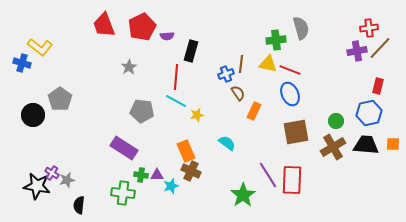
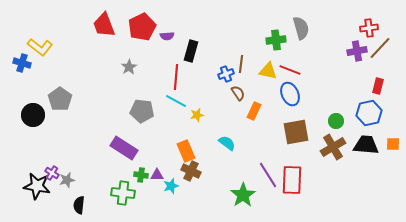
yellow triangle at (268, 64): moved 7 px down
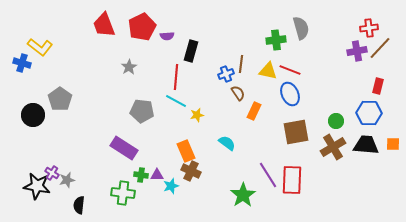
blue hexagon at (369, 113): rotated 15 degrees clockwise
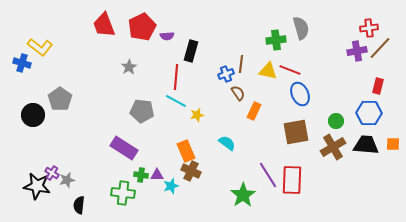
blue ellipse at (290, 94): moved 10 px right
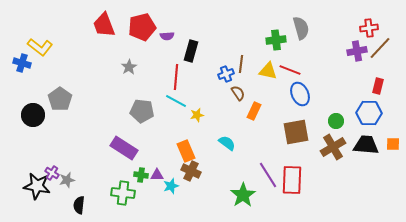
red pentagon at (142, 27): rotated 12 degrees clockwise
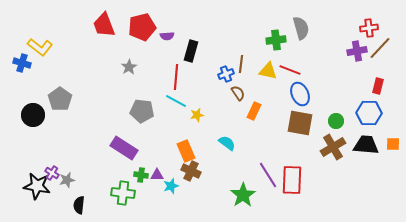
brown square at (296, 132): moved 4 px right, 9 px up; rotated 20 degrees clockwise
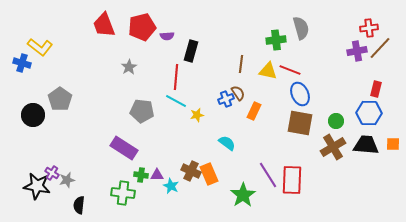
blue cross at (226, 74): moved 25 px down
red rectangle at (378, 86): moved 2 px left, 3 px down
orange rectangle at (186, 151): moved 23 px right, 23 px down
cyan star at (171, 186): rotated 28 degrees counterclockwise
